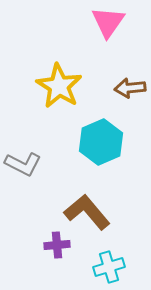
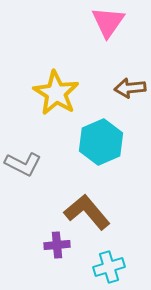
yellow star: moved 3 px left, 7 px down
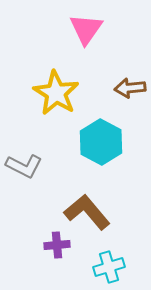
pink triangle: moved 22 px left, 7 px down
cyan hexagon: rotated 9 degrees counterclockwise
gray L-shape: moved 1 px right, 2 px down
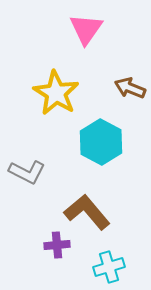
brown arrow: rotated 28 degrees clockwise
gray L-shape: moved 3 px right, 6 px down
